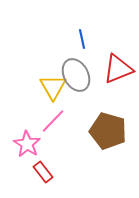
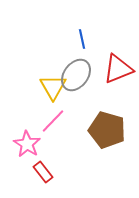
gray ellipse: rotated 64 degrees clockwise
brown pentagon: moved 1 px left, 1 px up
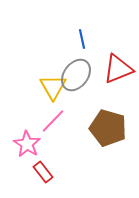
brown pentagon: moved 1 px right, 2 px up
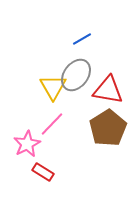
blue line: rotated 72 degrees clockwise
red triangle: moved 10 px left, 21 px down; rotated 32 degrees clockwise
pink line: moved 1 px left, 3 px down
brown pentagon: rotated 24 degrees clockwise
pink star: rotated 12 degrees clockwise
red rectangle: rotated 20 degrees counterclockwise
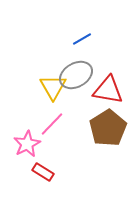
gray ellipse: rotated 24 degrees clockwise
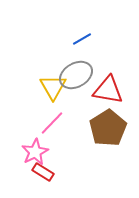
pink line: moved 1 px up
pink star: moved 8 px right, 8 px down
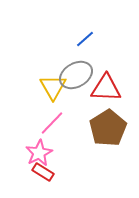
blue line: moved 3 px right; rotated 12 degrees counterclockwise
red triangle: moved 2 px left, 2 px up; rotated 8 degrees counterclockwise
pink star: moved 4 px right, 1 px down
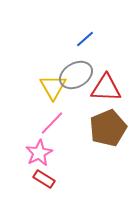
brown pentagon: rotated 9 degrees clockwise
red rectangle: moved 1 px right, 7 px down
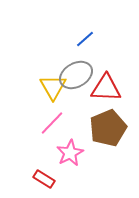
pink star: moved 31 px right
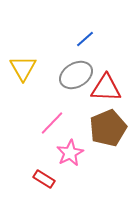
yellow triangle: moved 30 px left, 19 px up
